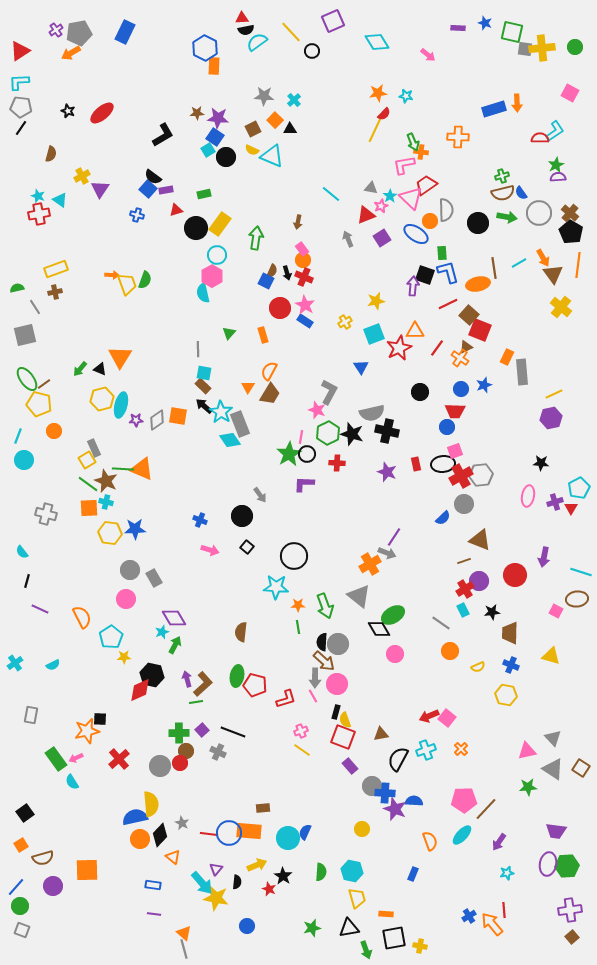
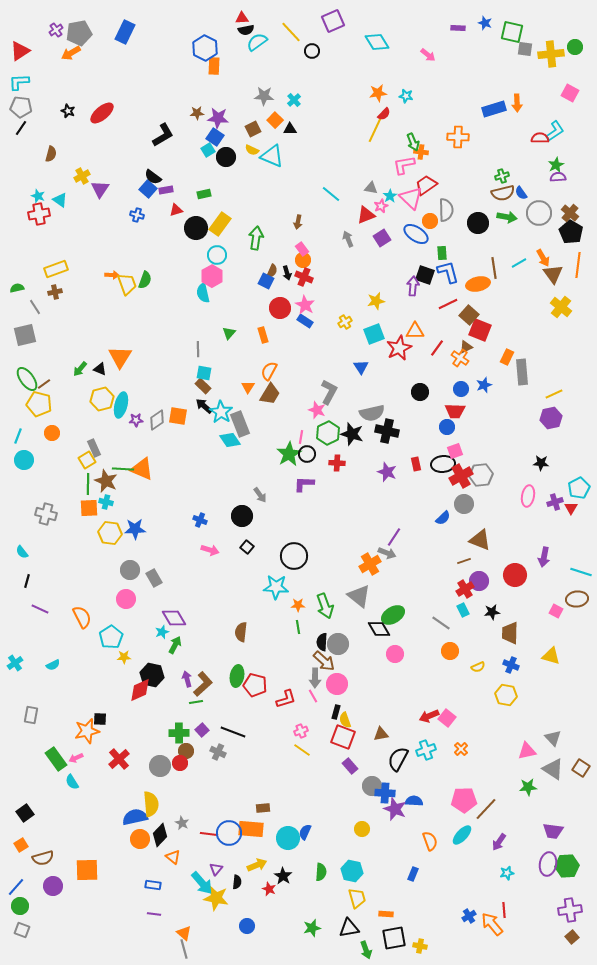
yellow cross at (542, 48): moved 9 px right, 6 px down
orange circle at (54, 431): moved 2 px left, 2 px down
green line at (88, 484): rotated 55 degrees clockwise
orange rectangle at (249, 831): moved 2 px right, 2 px up
purple trapezoid at (556, 831): moved 3 px left
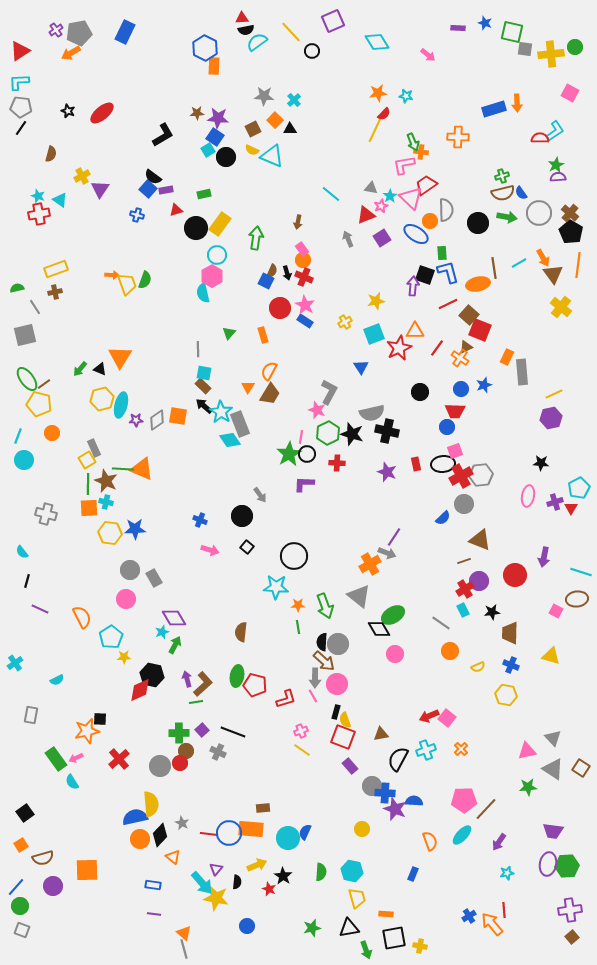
cyan semicircle at (53, 665): moved 4 px right, 15 px down
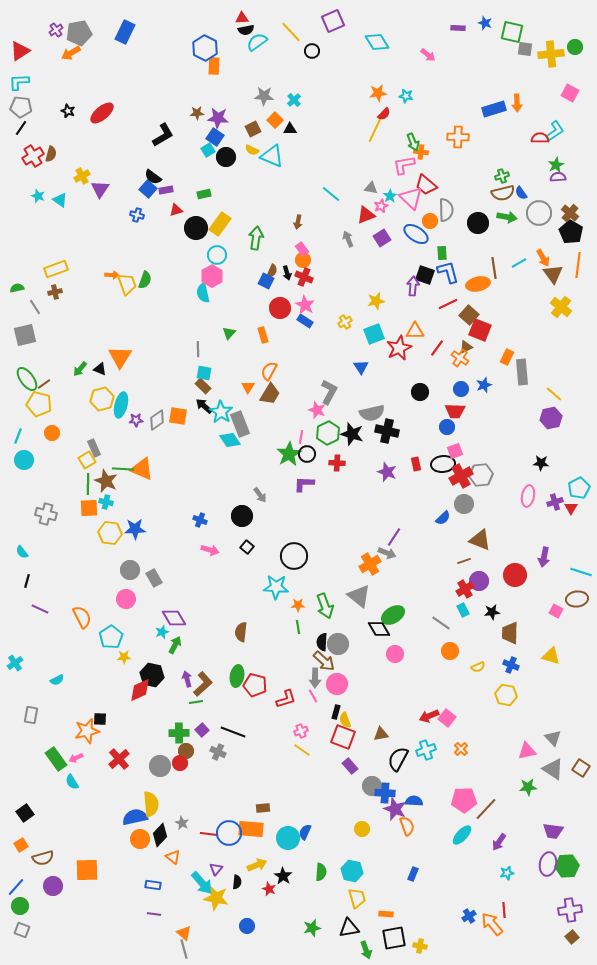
red trapezoid at (426, 185): rotated 105 degrees counterclockwise
red cross at (39, 214): moved 6 px left, 58 px up; rotated 20 degrees counterclockwise
yellow line at (554, 394): rotated 66 degrees clockwise
orange semicircle at (430, 841): moved 23 px left, 15 px up
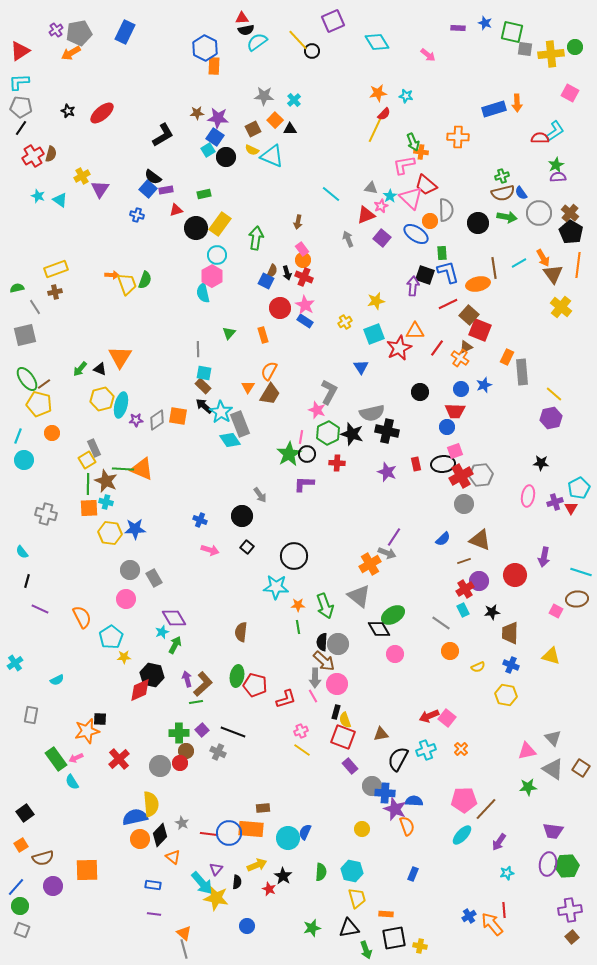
yellow line at (291, 32): moved 7 px right, 8 px down
purple square at (382, 238): rotated 18 degrees counterclockwise
blue semicircle at (443, 518): moved 21 px down
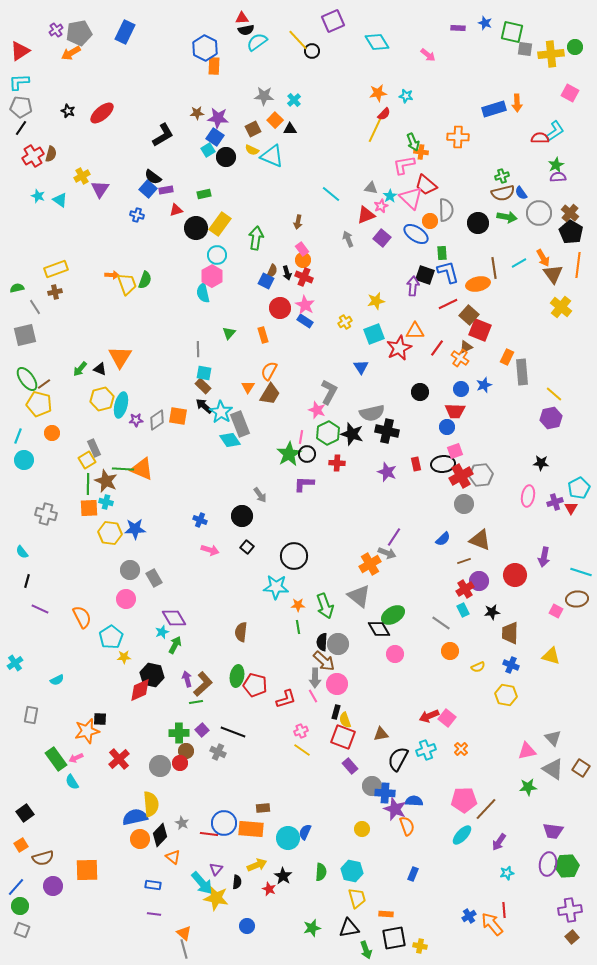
blue circle at (229, 833): moved 5 px left, 10 px up
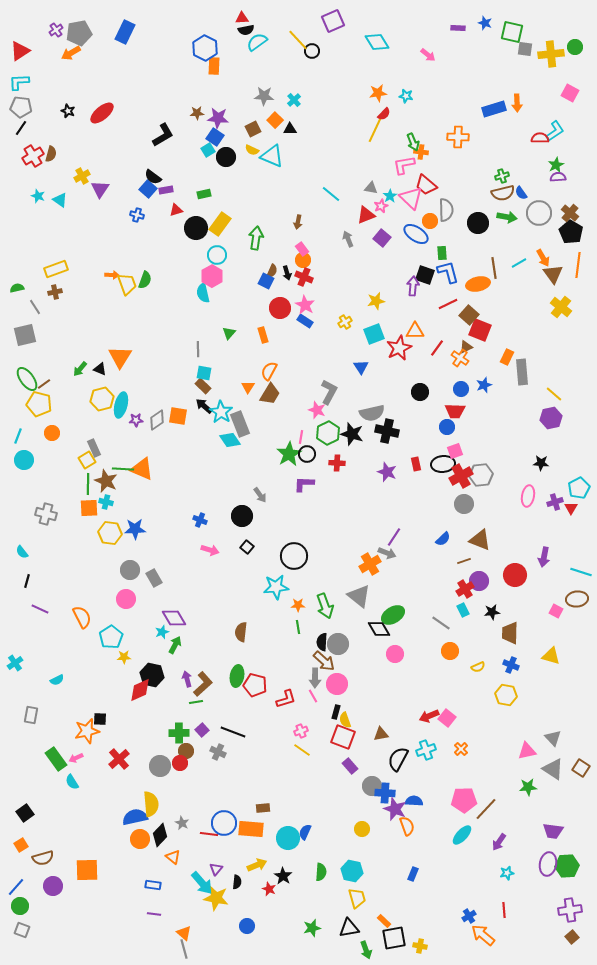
cyan star at (276, 587): rotated 10 degrees counterclockwise
orange rectangle at (386, 914): moved 2 px left, 7 px down; rotated 40 degrees clockwise
orange arrow at (492, 924): moved 9 px left, 11 px down; rotated 10 degrees counterclockwise
